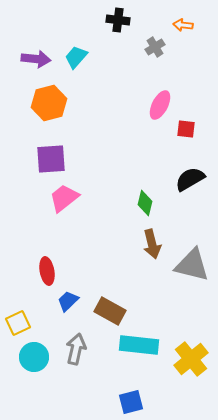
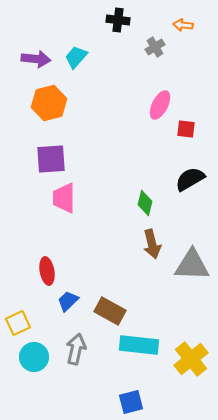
pink trapezoid: rotated 52 degrees counterclockwise
gray triangle: rotated 12 degrees counterclockwise
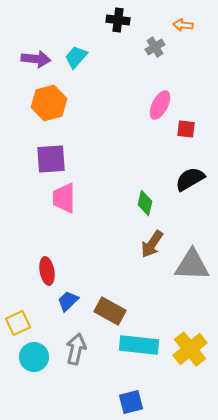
brown arrow: rotated 48 degrees clockwise
yellow cross: moved 1 px left, 10 px up
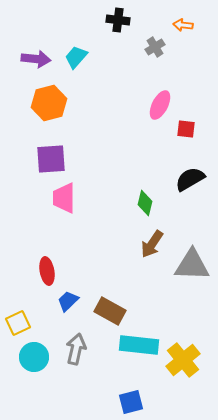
yellow cross: moved 7 px left, 11 px down
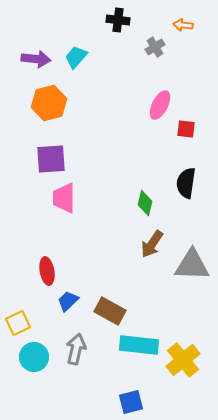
black semicircle: moved 4 px left, 4 px down; rotated 52 degrees counterclockwise
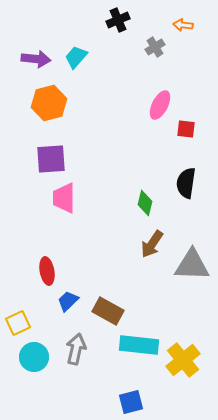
black cross: rotated 30 degrees counterclockwise
brown rectangle: moved 2 px left
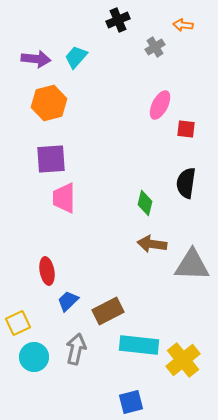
brown arrow: rotated 64 degrees clockwise
brown rectangle: rotated 56 degrees counterclockwise
